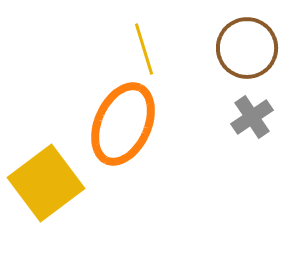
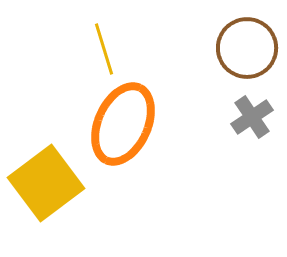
yellow line: moved 40 px left
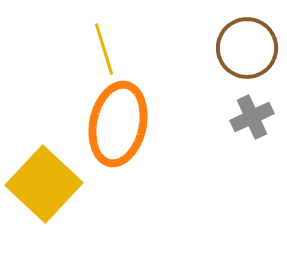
gray cross: rotated 9 degrees clockwise
orange ellipse: moved 5 px left; rotated 12 degrees counterclockwise
yellow square: moved 2 px left, 1 px down; rotated 10 degrees counterclockwise
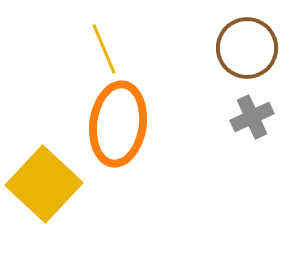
yellow line: rotated 6 degrees counterclockwise
orange ellipse: rotated 4 degrees counterclockwise
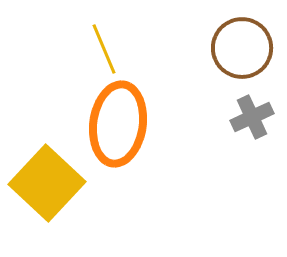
brown circle: moved 5 px left
yellow square: moved 3 px right, 1 px up
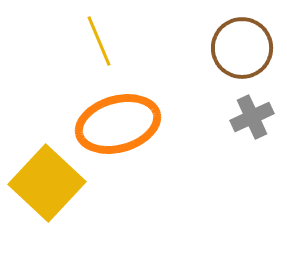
yellow line: moved 5 px left, 8 px up
orange ellipse: rotated 66 degrees clockwise
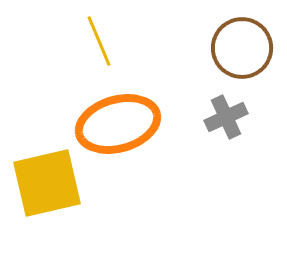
gray cross: moved 26 px left
yellow square: rotated 34 degrees clockwise
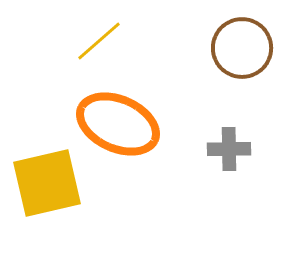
yellow line: rotated 72 degrees clockwise
gray cross: moved 3 px right, 32 px down; rotated 24 degrees clockwise
orange ellipse: rotated 40 degrees clockwise
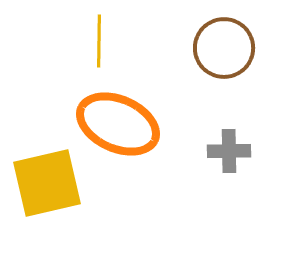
yellow line: rotated 48 degrees counterclockwise
brown circle: moved 18 px left
gray cross: moved 2 px down
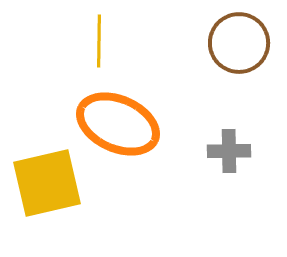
brown circle: moved 15 px right, 5 px up
